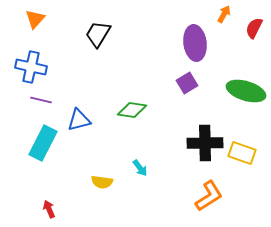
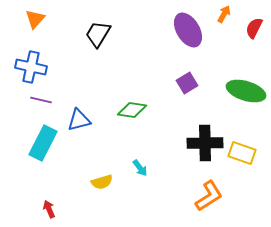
purple ellipse: moved 7 px left, 13 px up; rotated 24 degrees counterclockwise
yellow semicircle: rotated 25 degrees counterclockwise
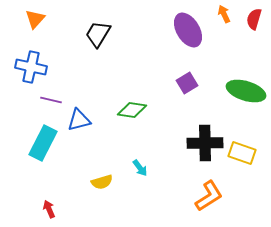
orange arrow: rotated 54 degrees counterclockwise
red semicircle: moved 9 px up; rotated 10 degrees counterclockwise
purple line: moved 10 px right
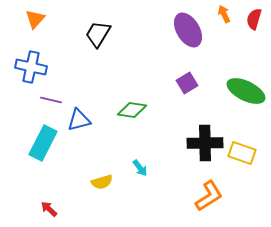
green ellipse: rotated 9 degrees clockwise
red arrow: rotated 24 degrees counterclockwise
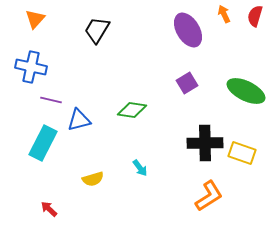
red semicircle: moved 1 px right, 3 px up
black trapezoid: moved 1 px left, 4 px up
yellow semicircle: moved 9 px left, 3 px up
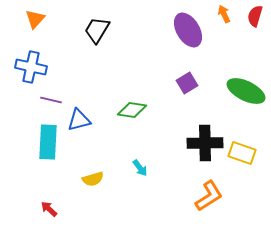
cyan rectangle: moved 5 px right, 1 px up; rotated 24 degrees counterclockwise
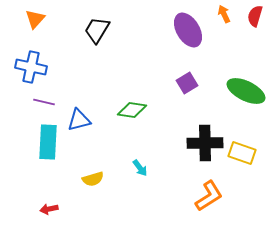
purple line: moved 7 px left, 2 px down
red arrow: rotated 54 degrees counterclockwise
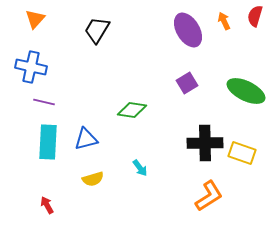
orange arrow: moved 7 px down
blue triangle: moved 7 px right, 19 px down
red arrow: moved 2 px left, 4 px up; rotated 72 degrees clockwise
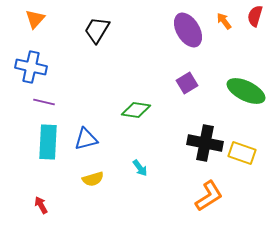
orange arrow: rotated 12 degrees counterclockwise
green diamond: moved 4 px right
black cross: rotated 12 degrees clockwise
red arrow: moved 6 px left
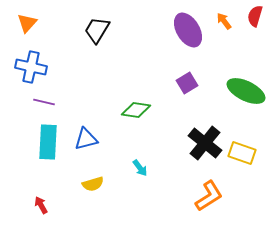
orange triangle: moved 8 px left, 4 px down
black cross: rotated 28 degrees clockwise
yellow semicircle: moved 5 px down
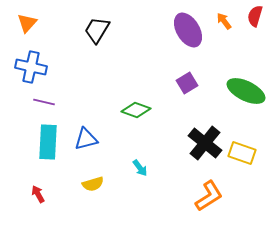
green diamond: rotated 12 degrees clockwise
red arrow: moved 3 px left, 11 px up
